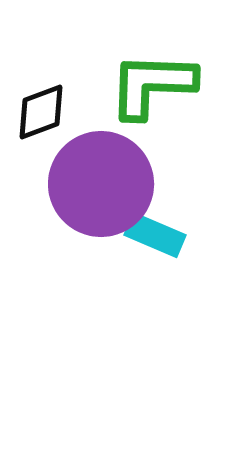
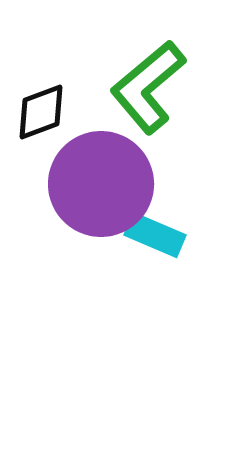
green L-shape: moved 4 px left, 2 px down; rotated 42 degrees counterclockwise
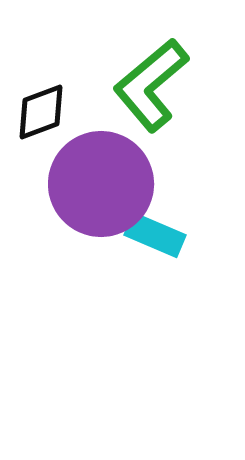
green L-shape: moved 3 px right, 2 px up
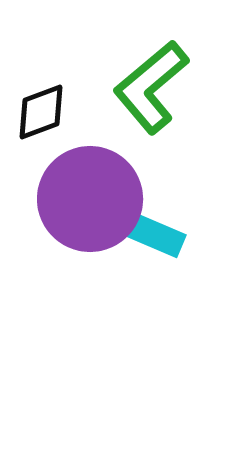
green L-shape: moved 2 px down
purple circle: moved 11 px left, 15 px down
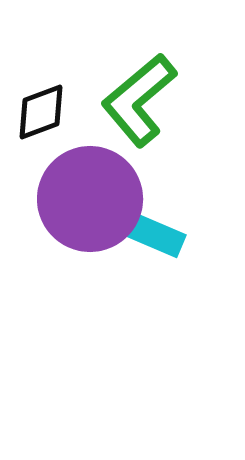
green L-shape: moved 12 px left, 13 px down
